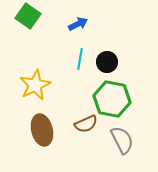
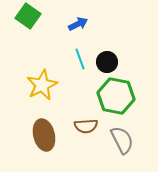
cyan line: rotated 30 degrees counterclockwise
yellow star: moved 7 px right
green hexagon: moved 4 px right, 3 px up
brown semicircle: moved 2 px down; rotated 20 degrees clockwise
brown ellipse: moved 2 px right, 5 px down
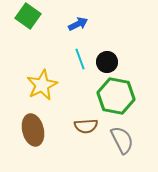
brown ellipse: moved 11 px left, 5 px up
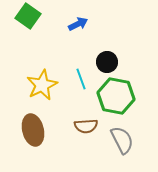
cyan line: moved 1 px right, 20 px down
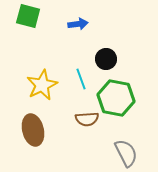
green square: rotated 20 degrees counterclockwise
blue arrow: rotated 18 degrees clockwise
black circle: moved 1 px left, 3 px up
green hexagon: moved 2 px down
brown semicircle: moved 1 px right, 7 px up
gray semicircle: moved 4 px right, 13 px down
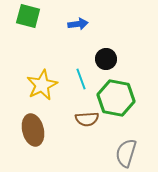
gray semicircle: rotated 136 degrees counterclockwise
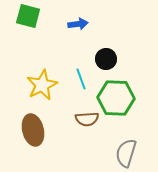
green hexagon: rotated 9 degrees counterclockwise
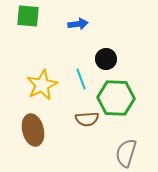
green square: rotated 10 degrees counterclockwise
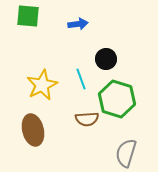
green hexagon: moved 1 px right, 1 px down; rotated 15 degrees clockwise
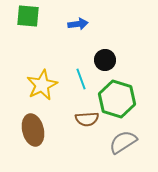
black circle: moved 1 px left, 1 px down
gray semicircle: moved 3 px left, 11 px up; rotated 40 degrees clockwise
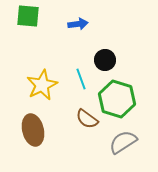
brown semicircle: rotated 40 degrees clockwise
